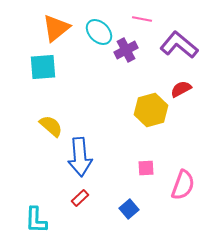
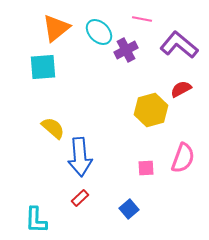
yellow semicircle: moved 2 px right, 2 px down
pink semicircle: moved 27 px up
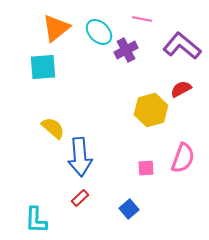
purple L-shape: moved 3 px right, 1 px down
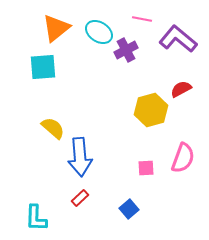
cyan ellipse: rotated 12 degrees counterclockwise
purple L-shape: moved 4 px left, 7 px up
cyan L-shape: moved 2 px up
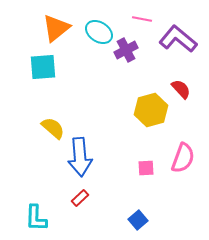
red semicircle: rotated 75 degrees clockwise
blue square: moved 9 px right, 11 px down
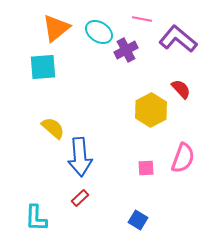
yellow hexagon: rotated 12 degrees counterclockwise
blue square: rotated 18 degrees counterclockwise
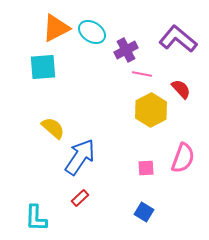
pink line: moved 55 px down
orange triangle: rotated 12 degrees clockwise
cyan ellipse: moved 7 px left
blue arrow: rotated 141 degrees counterclockwise
blue square: moved 6 px right, 8 px up
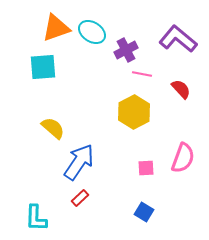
orange triangle: rotated 8 degrees clockwise
yellow hexagon: moved 17 px left, 2 px down
blue arrow: moved 1 px left, 5 px down
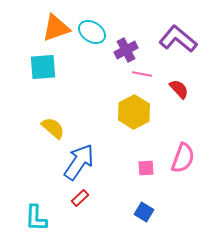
red semicircle: moved 2 px left
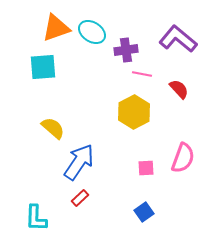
purple cross: rotated 20 degrees clockwise
blue square: rotated 24 degrees clockwise
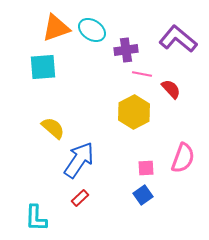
cyan ellipse: moved 2 px up
red semicircle: moved 8 px left
blue arrow: moved 2 px up
blue square: moved 1 px left, 17 px up
